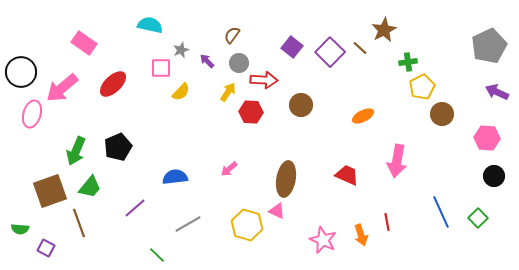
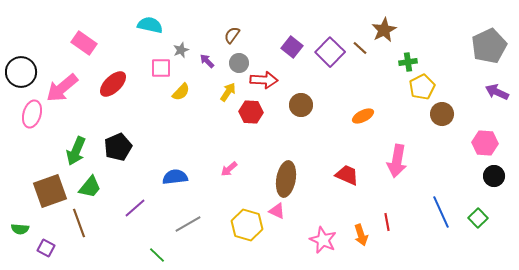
pink hexagon at (487, 138): moved 2 px left, 5 px down
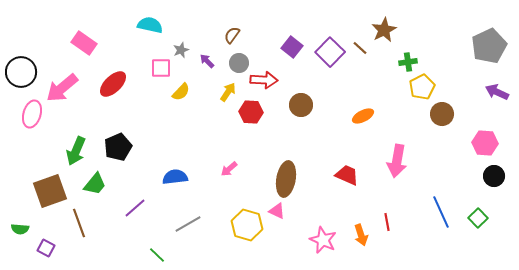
green trapezoid at (90, 187): moved 5 px right, 3 px up
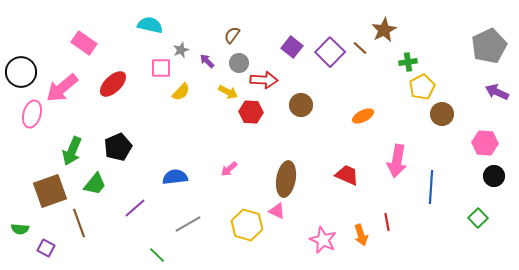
yellow arrow at (228, 92): rotated 84 degrees clockwise
green arrow at (76, 151): moved 4 px left
blue line at (441, 212): moved 10 px left, 25 px up; rotated 28 degrees clockwise
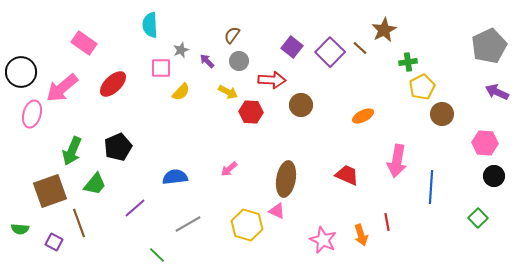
cyan semicircle at (150, 25): rotated 105 degrees counterclockwise
gray circle at (239, 63): moved 2 px up
red arrow at (264, 80): moved 8 px right
purple square at (46, 248): moved 8 px right, 6 px up
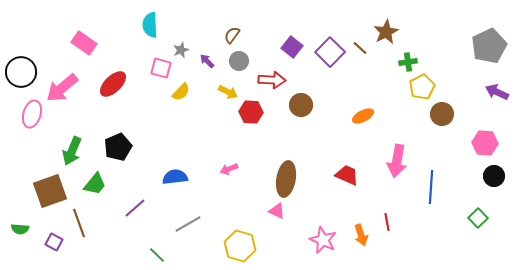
brown star at (384, 30): moved 2 px right, 2 px down
pink square at (161, 68): rotated 15 degrees clockwise
pink arrow at (229, 169): rotated 18 degrees clockwise
yellow hexagon at (247, 225): moved 7 px left, 21 px down
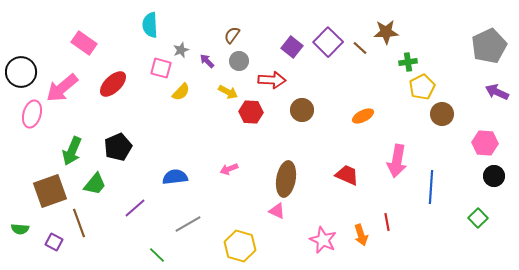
brown star at (386, 32): rotated 25 degrees clockwise
purple square at (330, 52): moved 2 px left, 10 px up
brown circle at (301, 105): moved 1 px right, 5 px down
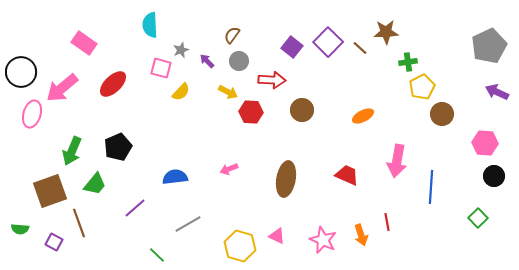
pink triangle at (277, 211): moved 25 px down
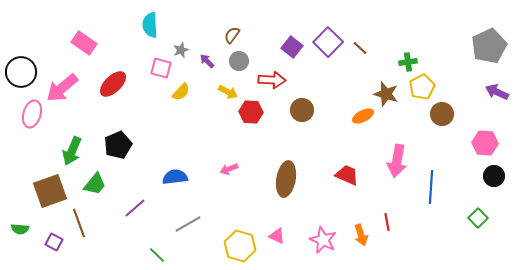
brown star at (386, 32): moved 62 px down; rotated 20 degrees clockwise
black pentagon at (118, 147): moved 2 px up
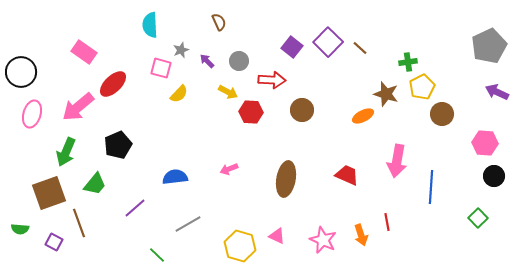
brown semicircle at (232, 35): moved 13 px left, 13 px up; rotated 120 degrees clockwise
pink rectangle at (84, 43): moved 9 px down
pink arrow at (62, 88): moved 16 px right, 19 px down
yellow semicircle at (181, 92): moved 2 px left, 2 px down
green arrow at (72, 151): moved 6 px left, 1 px down
brown square at (50, 191): moved 1 px left, 2 px down
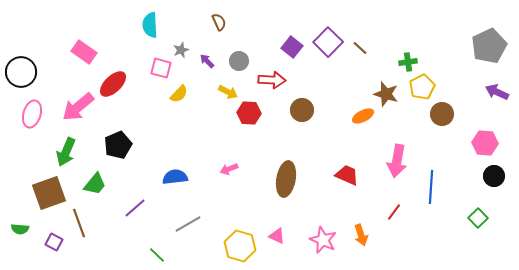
red hexagon at (251, 112): moved 2 px left, 1 px down
red line at (387, 222): moved 7 px right, 10 px up; rotated 48 degrees clockwise
